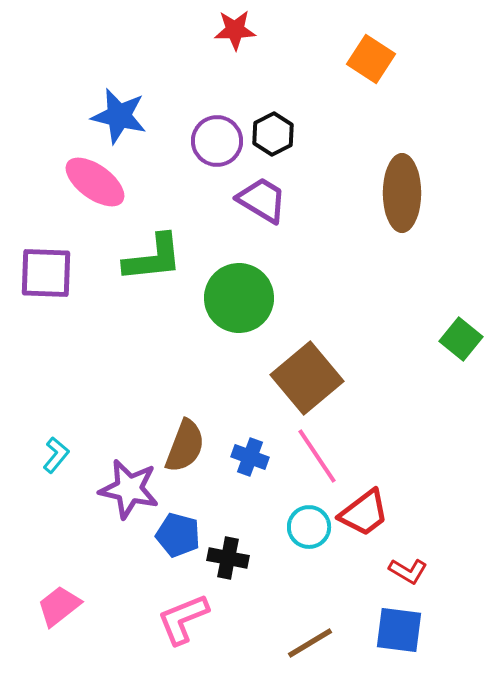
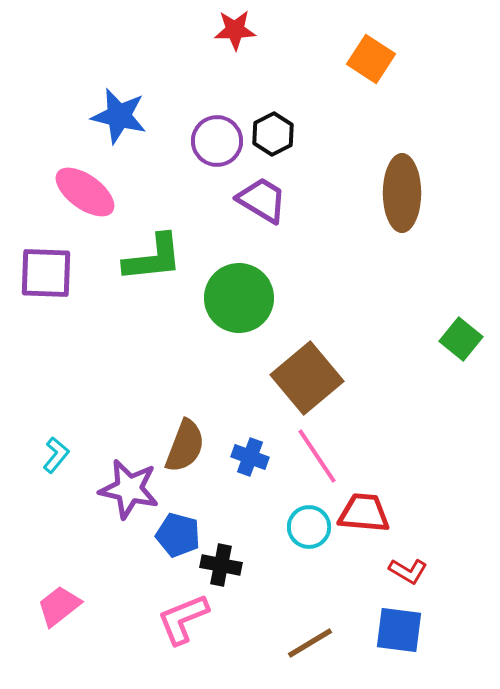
pink ellipse: moved 10 px left, 10 px down
red trapezoid: rotated 138 degrees counterclockwise
black cross: moved 7 px left, 7 px down
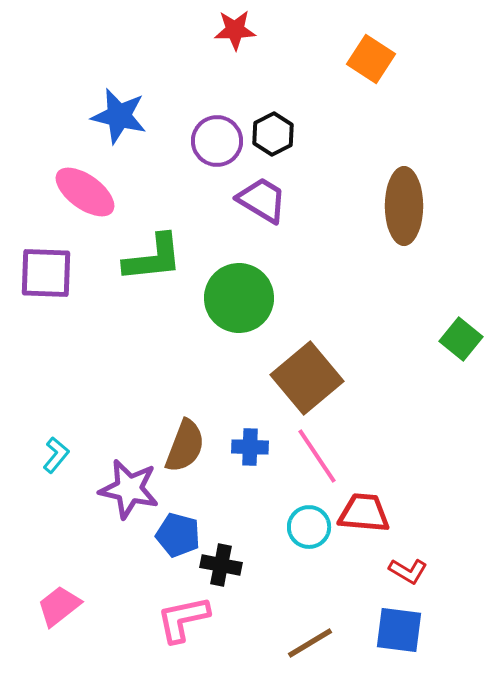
brown ellipse: moved 2 px right, 13 px down
blue cross: moved 10 px up; rotated 18 degrees counterclockwise
pink L-shape: rotated 10 degrees clockwise
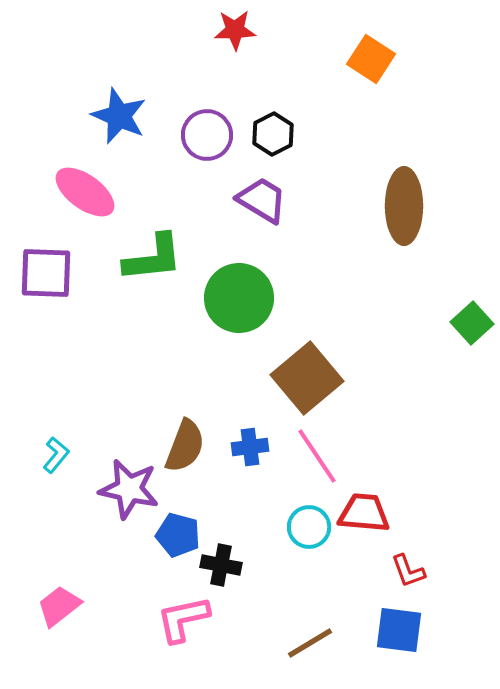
blue star: rotated 10 degrees clockwise
purple circle: moved 10 px left, 6 px up
green square: moved 11 px right, 16 px up; rotated 9 degrees clockwise
blue cross: rotated 9 degrees counterclockwise
red L-shape: rotated 39 degrees clockwise
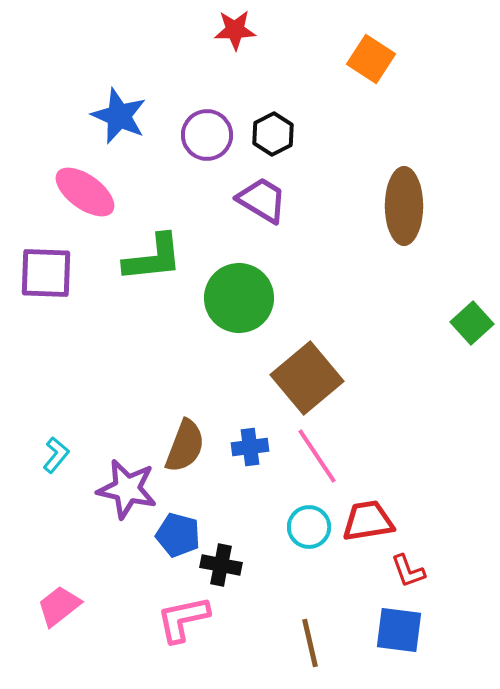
purple star: moved 2 px left
red trapezoid: moved 4 px right, 8 px down; rotated 14 degrees counterclockwise
brown line: rotated 72 degrees counterclockwise
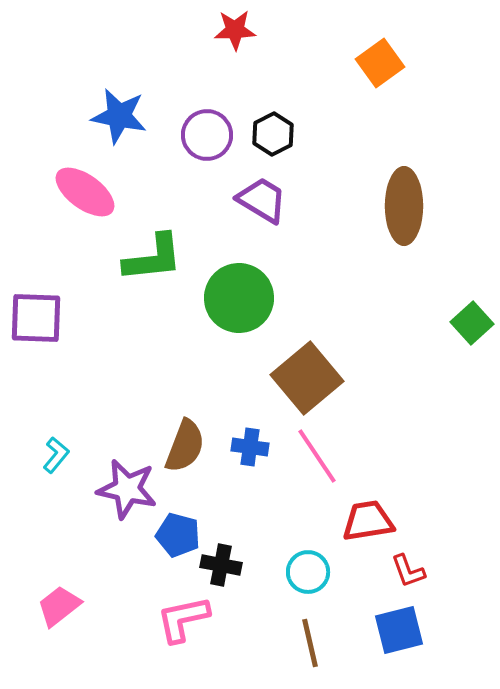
orange square: moved 9 px right, 4 px down; rotated 21 degrees clockwise
blue star: rotated 12 degrees counterclockwise
purple square: moved 10 px left, 45 px down
blue cross: rotated 15 degrees clockwise
cyan circle: moved 1 px left, 45 px down
blue square: rotated 21 degrees counterclockwise
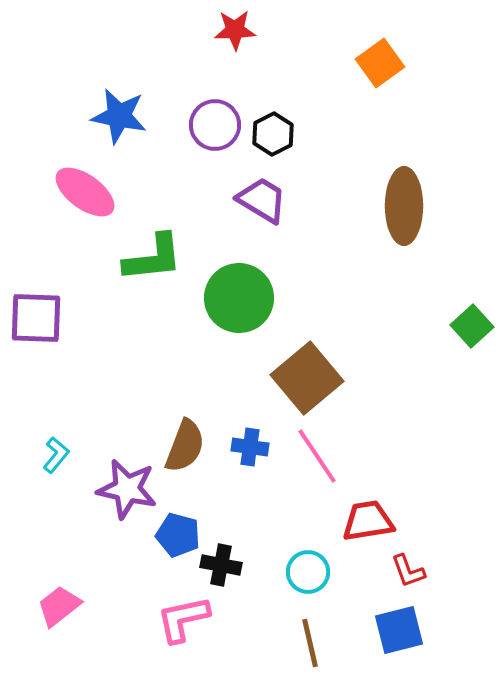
purple circle: moved 8 px right, 10 px up
green square: moved 3 px down
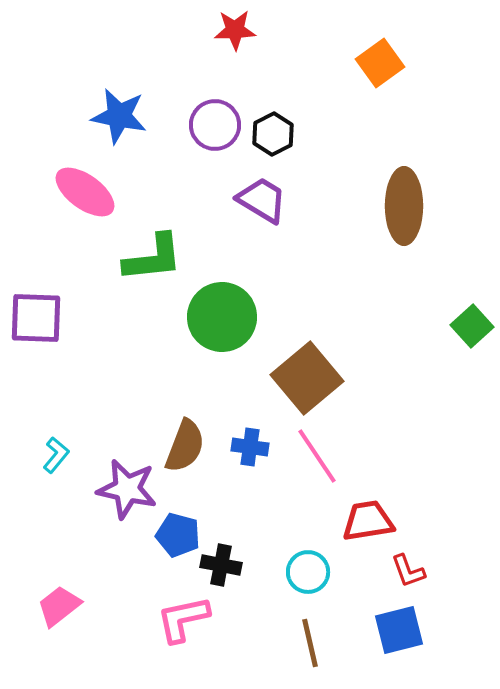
green circle: moved 17 px left, 19 px down
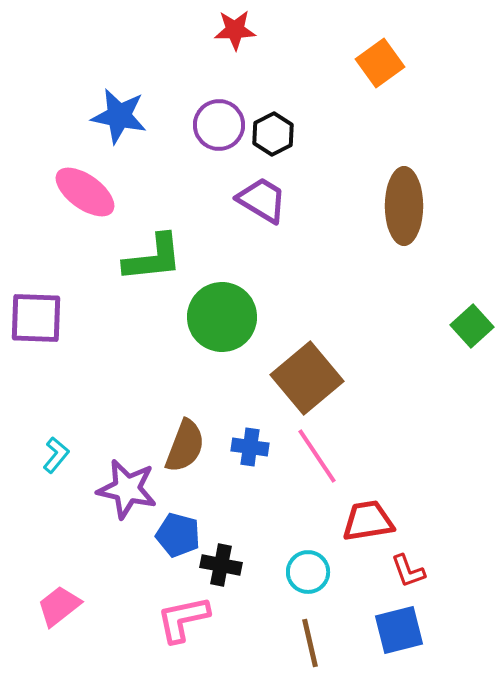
purple circle: moved 4 px right
